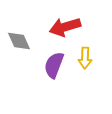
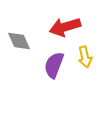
yellow arrow: moved 1 px up; rotated 15 degrees counterclockwise
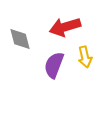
gray diamond: moved 1 px right, 2 px up; rotated 10 degrees clockwise
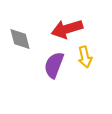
red arrow: moved 2 px right, 2 px down
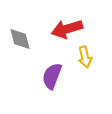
purple semicircle: moved 2 px left, 11 px down
